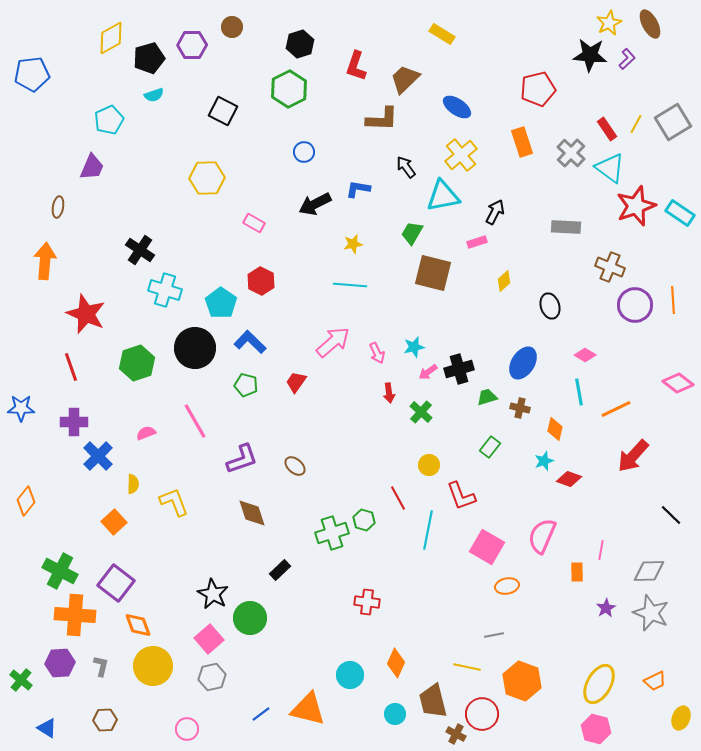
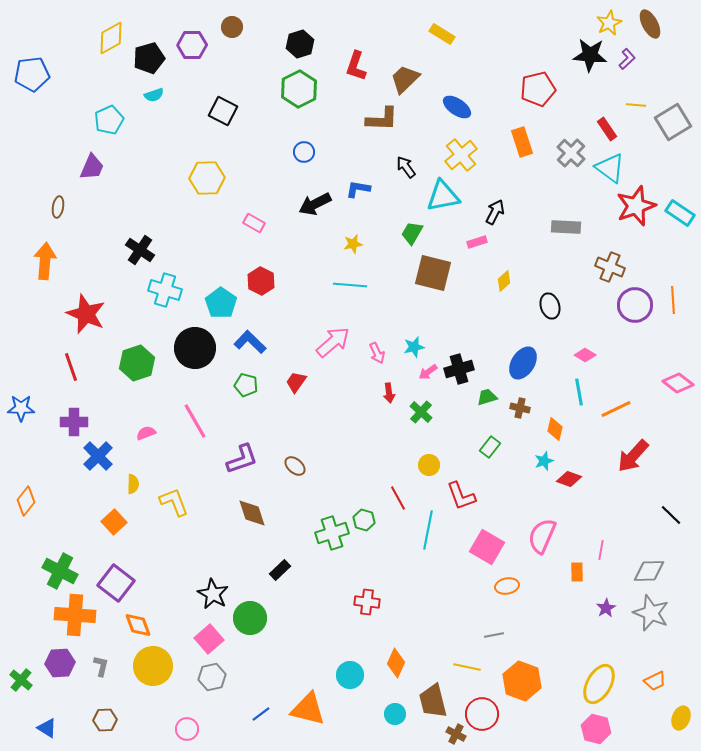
green hexagon at (289, 89): moved 10 px right
yellow line at (636, 124): moved 19 px up; rotated 66 degrees clockwise
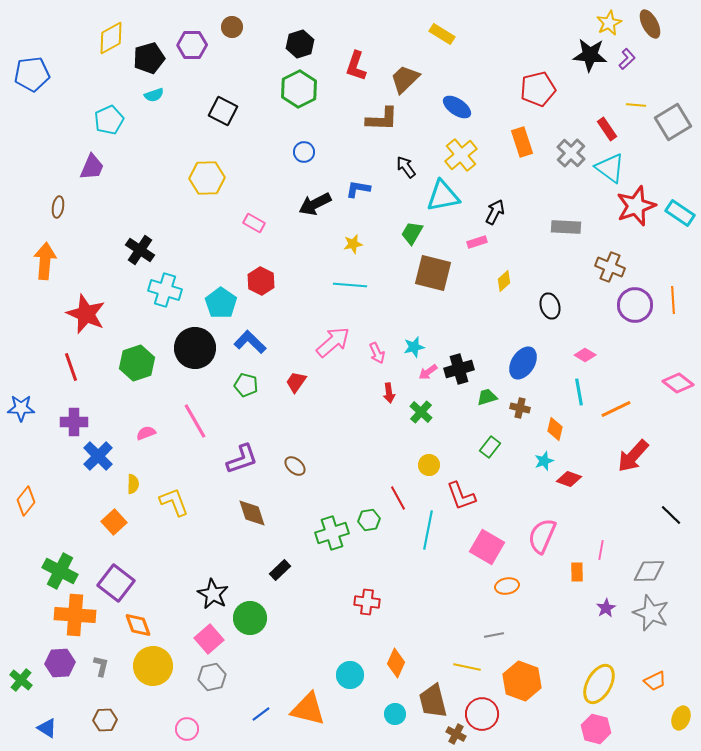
green hexagon at (364, 520): moved 5 px right; rotated 25 degrees counterclockwise
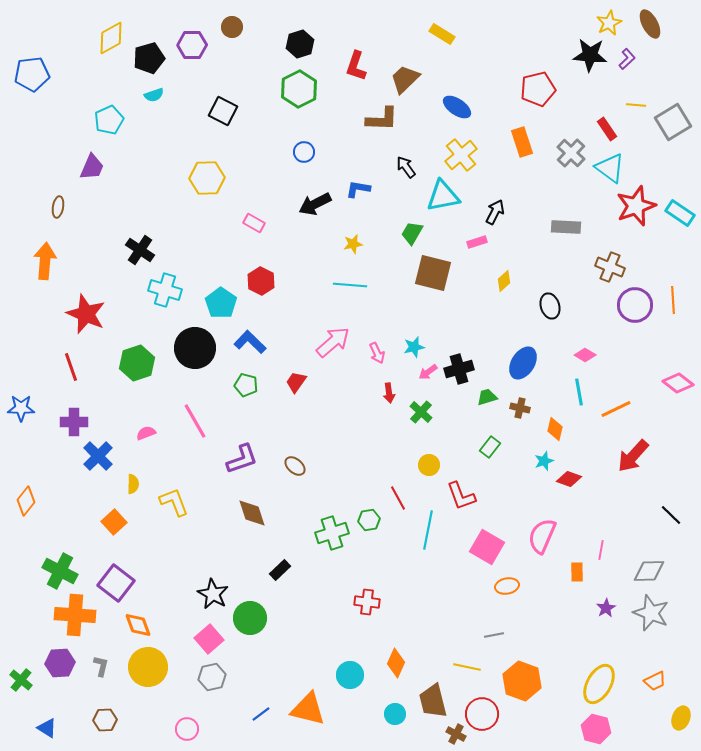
yellow circle at (153, 666): moved 5 px left, 1 px down
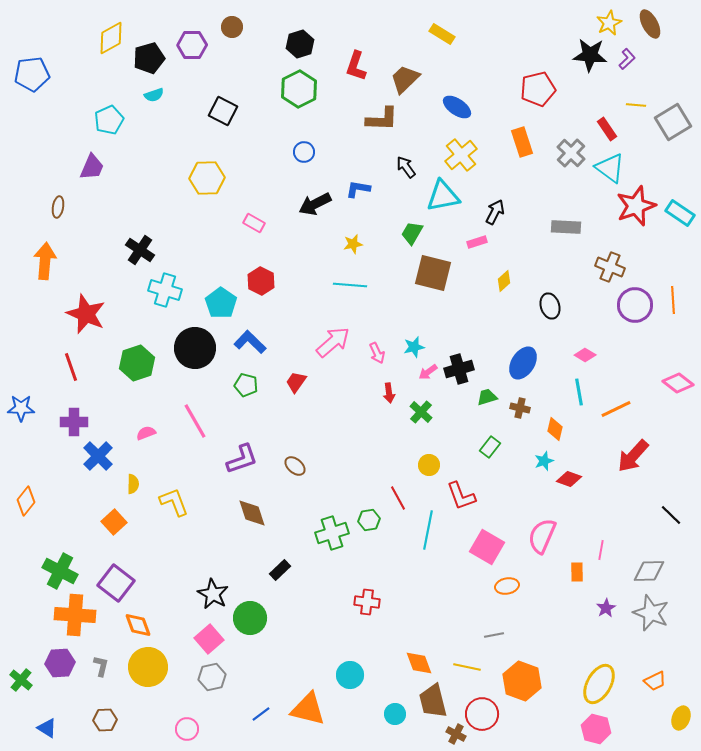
orange diamond at (396, 663): moved 23 px right; rotated 44 degrees counterclockwise
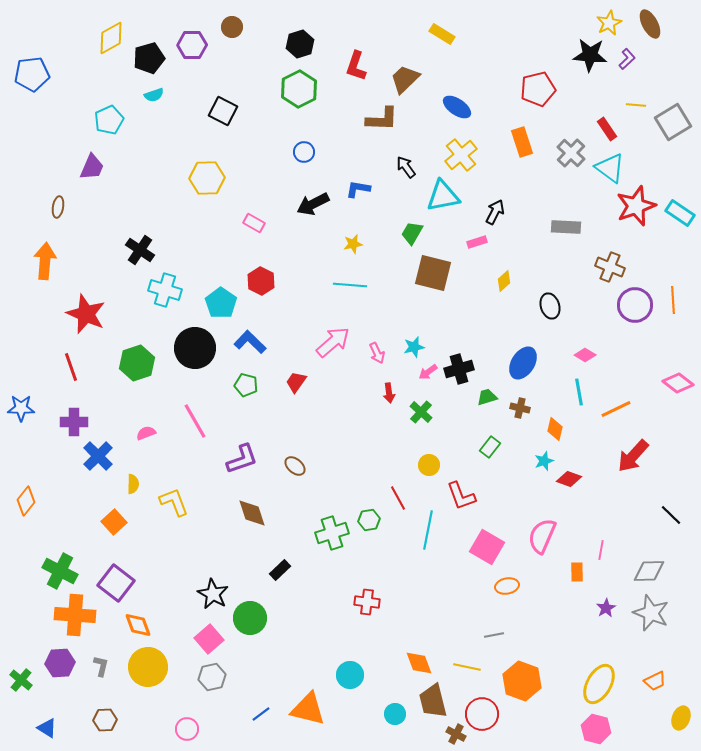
black arrow at (315, 204): moved 2 px left
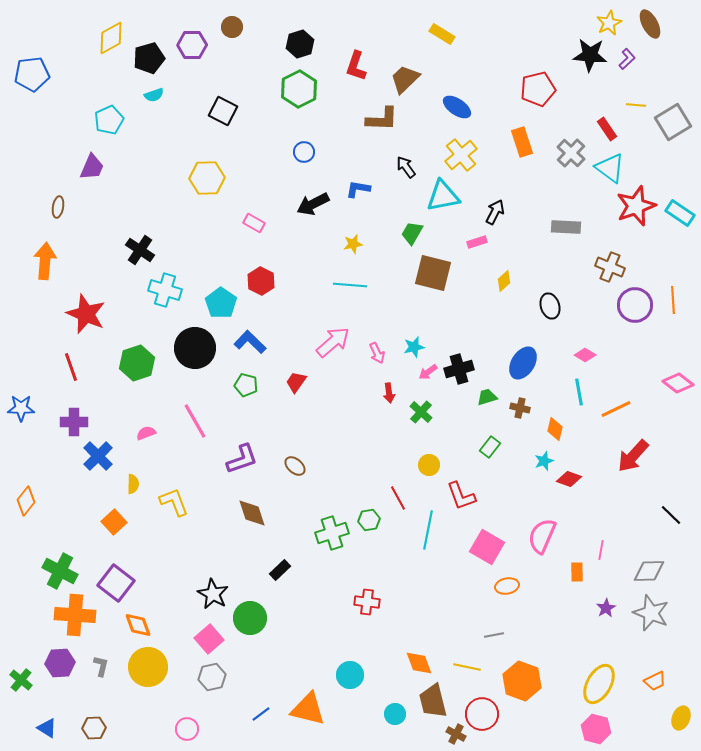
brown hexagon at (105, 720): moved 11 px left, 8 px down
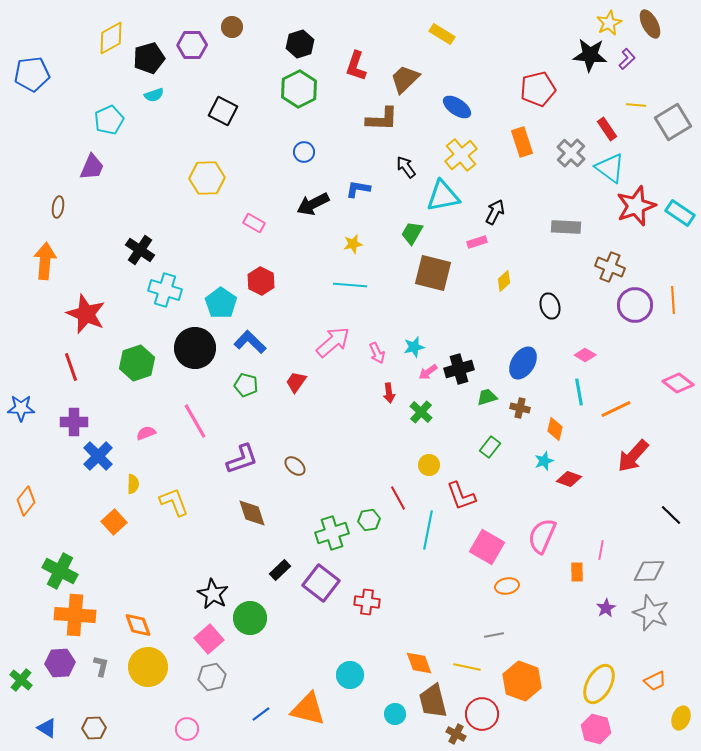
purple square at (116, 583): moved 205 px right
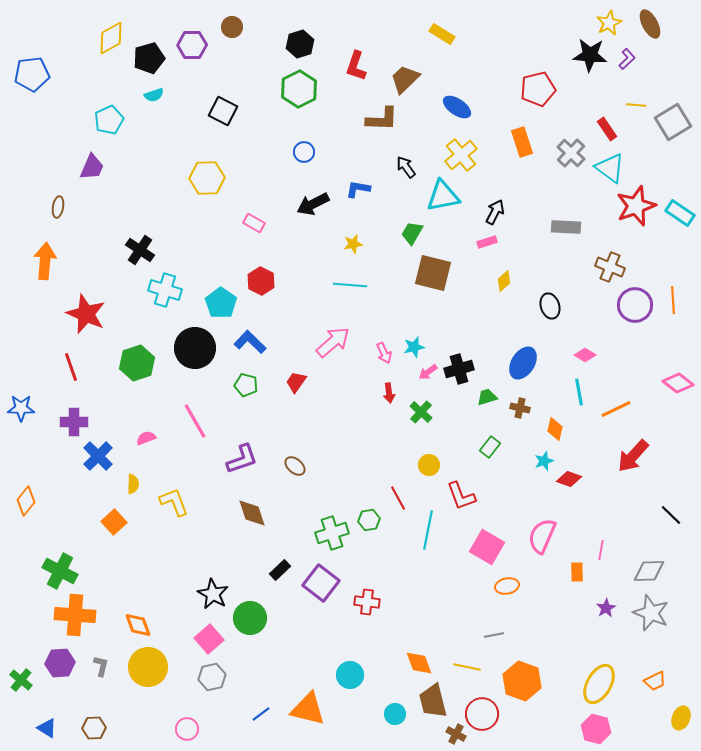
pink rectangle at (477, 242): moved 10 px right
pink arrow at (377, 353): moved 7 px right
pink semicircle at (146, 433): moved 5 px down
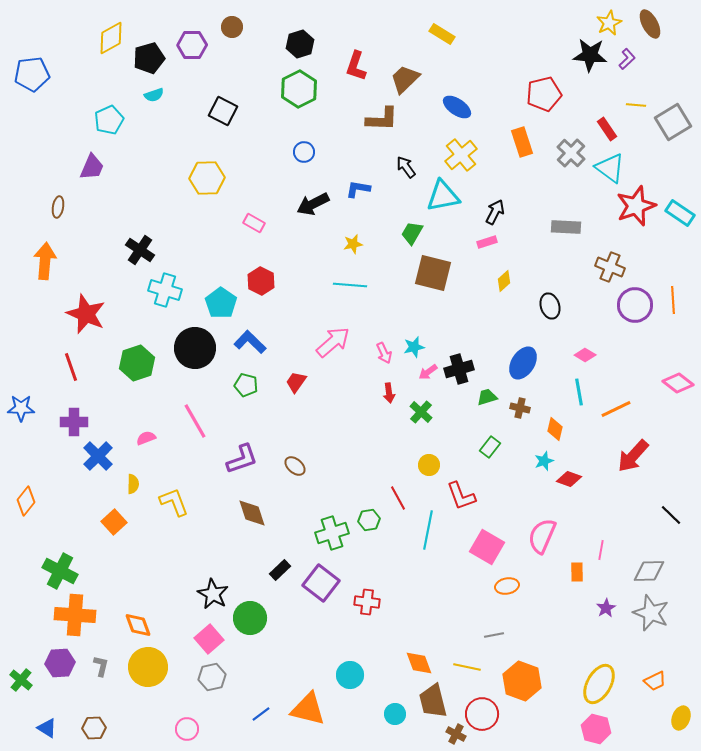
red pentagon at (538, 89): moved 6 px right, 5 px down
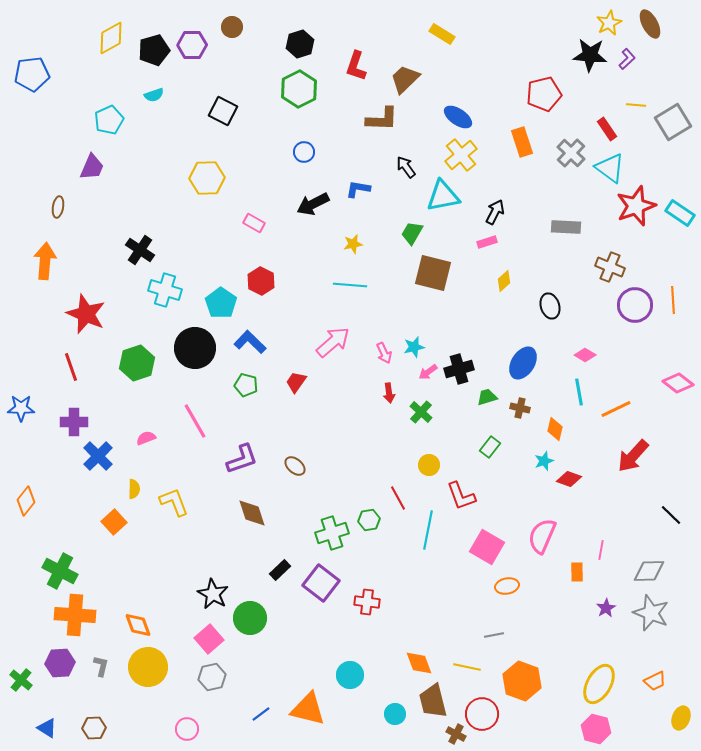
black pentagon at (149, 58): moved 5 px right, 8 px up
blue ellipse at (457, 107): moved 1 px right, 10 px down
yellow semicircle at (133, 484): moved 1 px right, 5 px down
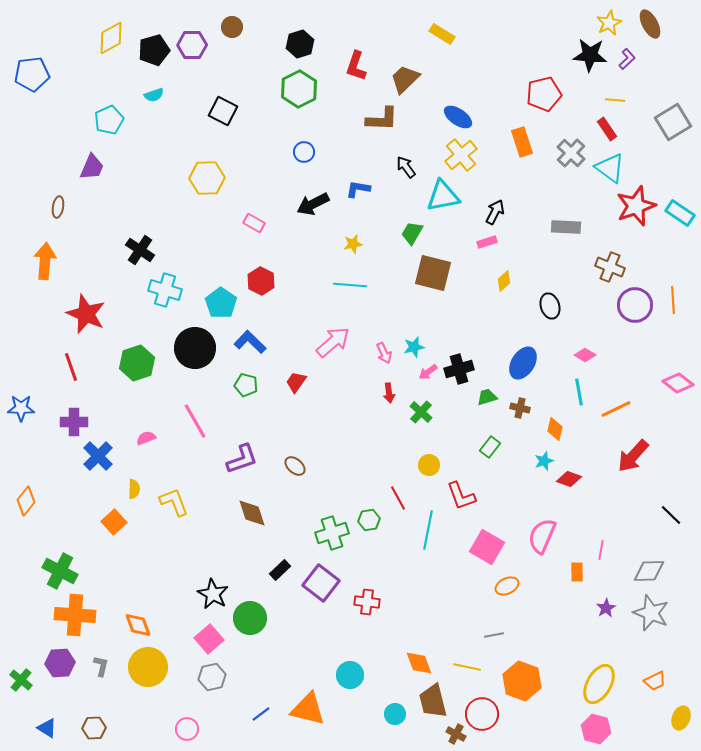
yellow line at (636, 105): moved 21 px left, 5 px up
orange ellipse at (507, 586): rotated 15 degrees counterclockwise
